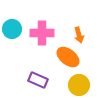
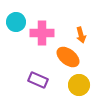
cyan circle: moved 4 px right, 7 px up
orange arrow: moved 2 px right
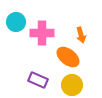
yellow circle: moved 7 px left
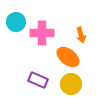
yellow circle: moved 1 px left, 1 px up
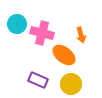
cyan circle: moved 1 px right, 2 px down
pink cross: rotated 15 degrees clockwise
orange ellipse: moved 4 px left, 2 px up
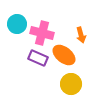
purple rectangle: moved 22 px up
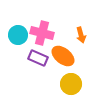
cyan circle: moved 1 px right, 11 px down
orange ellipse: moved 1 px left, 1 px down
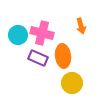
orange arrow: moved 9 px up
orange ellipse: rotated 45 degrees clockwise
yellow circle: moved 1 px right, 1 px up
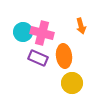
cyan circle: moved 5 px right, 3 px up
orange ellipse: moved 1 px right
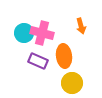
cyan circle: moved 1 px right, 1 px down
purple rectangle: moved 3 px down
